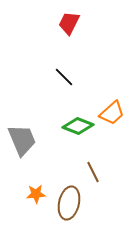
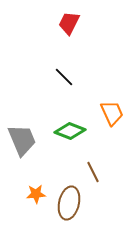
orange trapezoid: rotated 72 degrees counterclockwise
green diamond: moved 8 px left, 5 px down
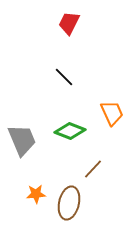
brown line: moved 3 px up; rotated 70 degrees clockwise
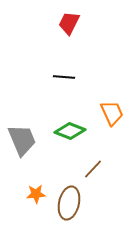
black line: rotated 40 degrees counterclockwise
